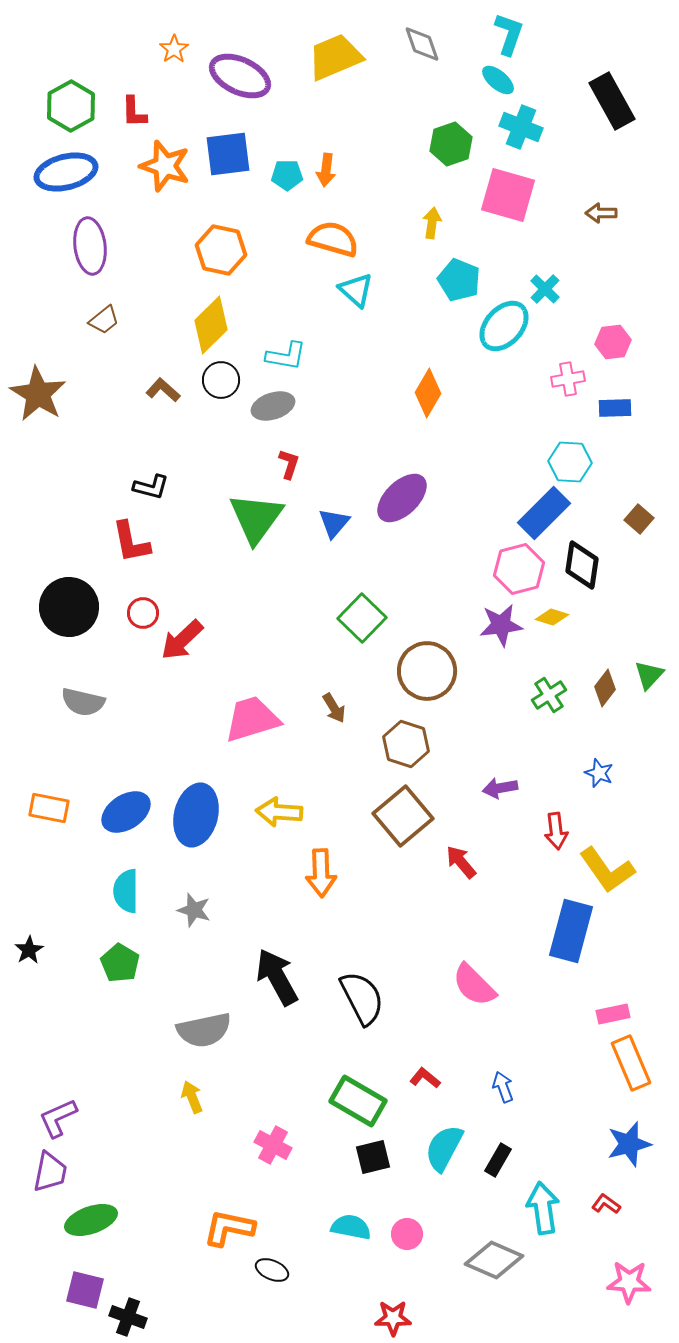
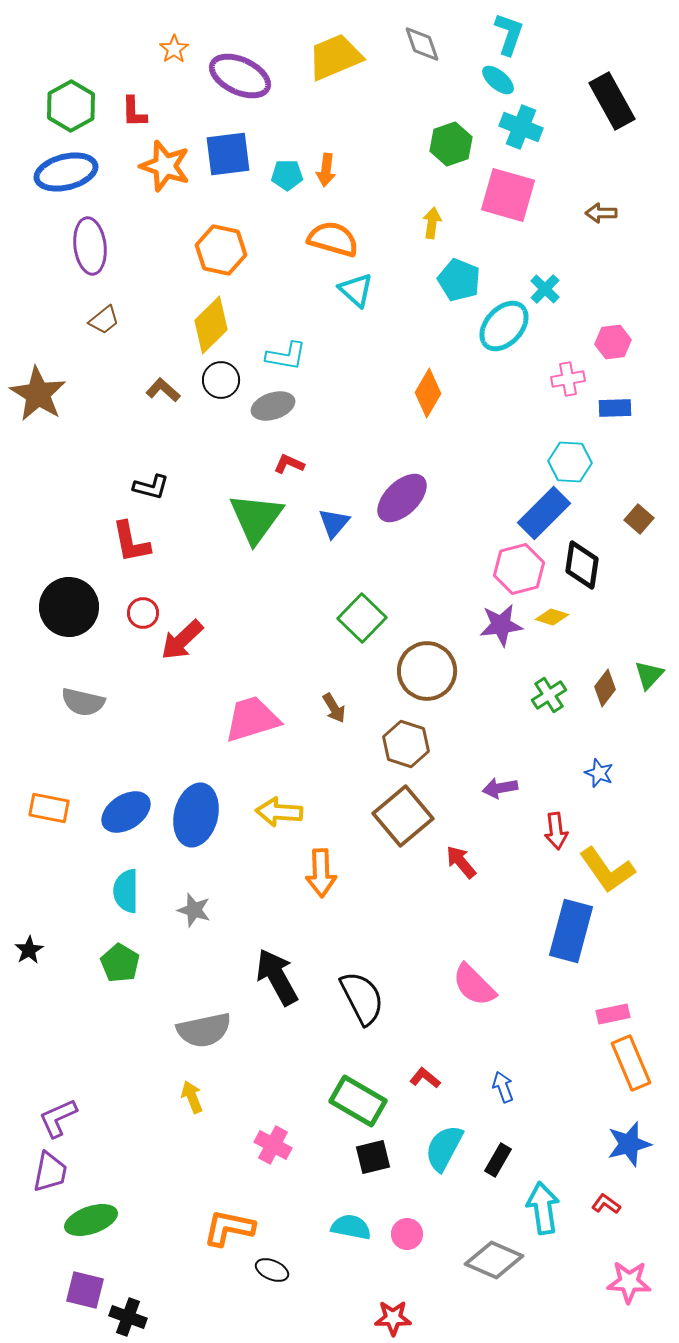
red L-shape at (289, 464): rotated 84 degrees counterclockwise
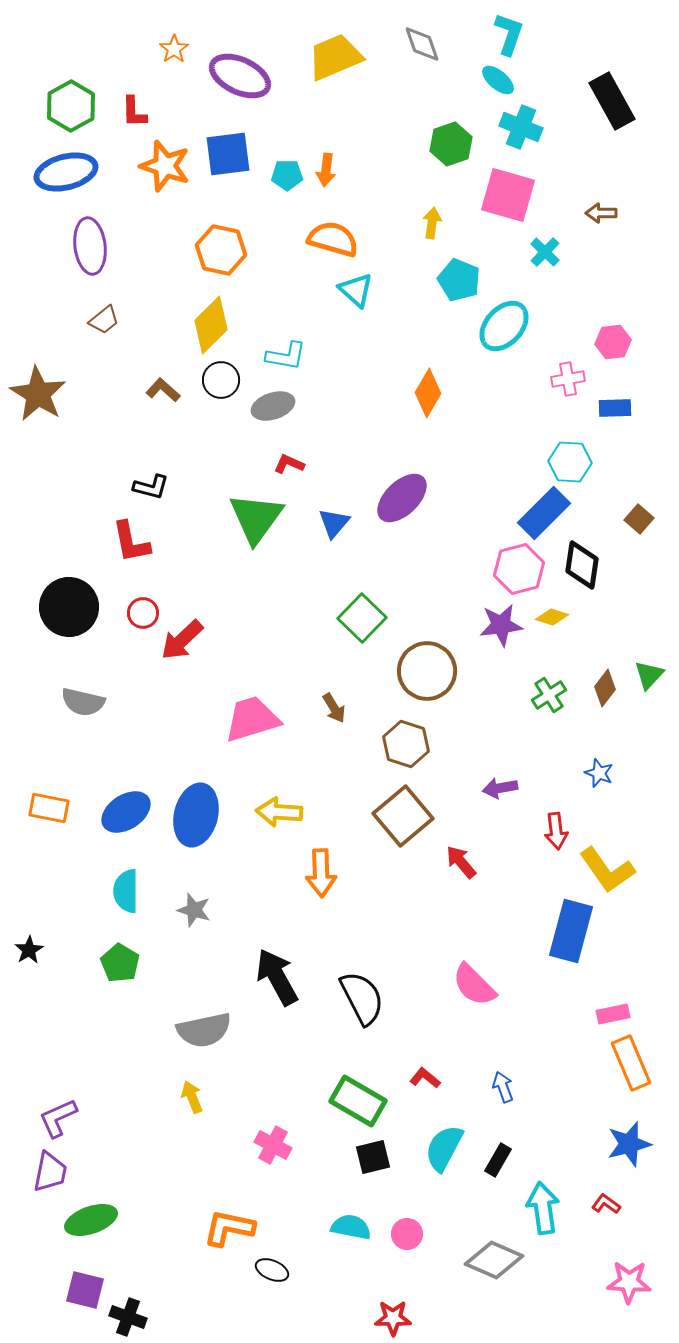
cyan cross at (545, 289): moved 37 px up
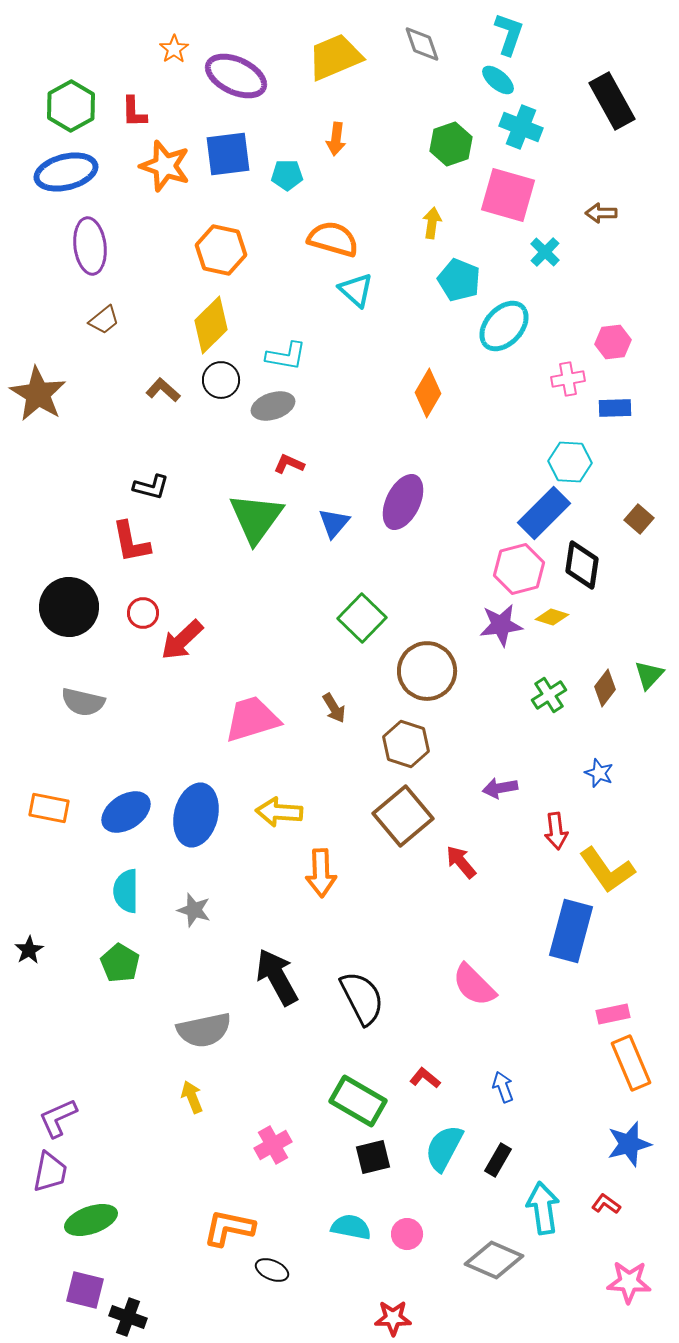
purple ellipse at (240, 76): moved 4 px left
orange arrow at (326, 170): moved 10 px right, 31 px up
purple ellipse at (402, 498): moved 1 px right, 4 px down; rotated 20 degrees counterclockwise
pink cross at (273, 1145): rotated 33 degrees clockwise
